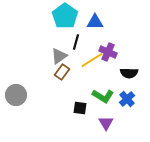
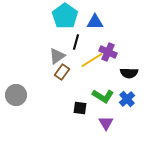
gray triangle: moved 2 px left
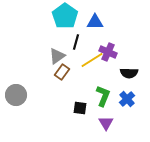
green L-shape: rotated 100 degrees counterclockwise
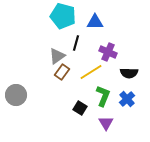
cyan pentagon: moved 2 px left; rotated 20 degrees counterclockwise
black line: moved 1 px down
yellow line: moved 1 px left, 12 px down
black square: rotated 24 degrees clockwise
